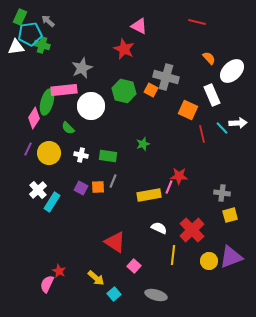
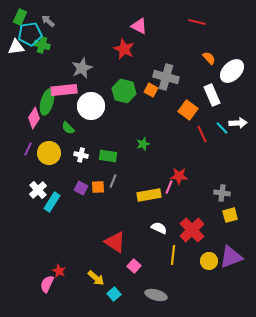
orange square at (188, 110): rotated 12 degrees clockwise
red line at (202, 134): rotated 12 degrees counterclockwise
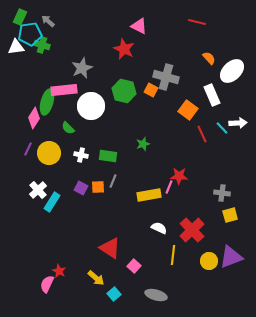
red triangle at (115, 242): moved 5 px left, 6 px down
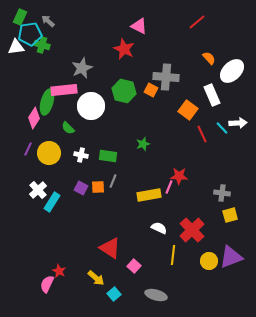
red line at (197, 22): rotated 54 degrees counterclockwise
gray cross at (166, 77): rotated 10 degrees counterclockwise
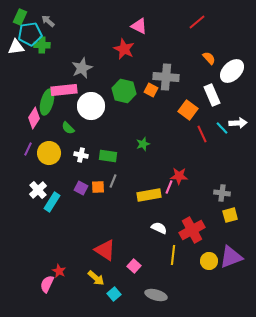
green cross at (42, 45): rotated 14 degrees counterclockwise
red cross at (192, 230): rotated 15 degrees clockwise
red triangle at (110, 248): moved 5 px left, 2 px down
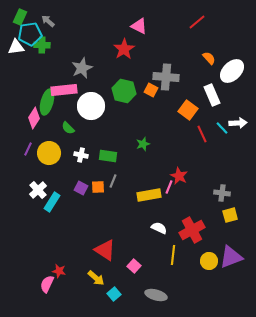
red star at (124, 49): rotated 15 degrees clockwise
red star at (179, 176): rotated 24 degrees clockwise
red star at (59, 271): rotated 16 degrees counterclockwise
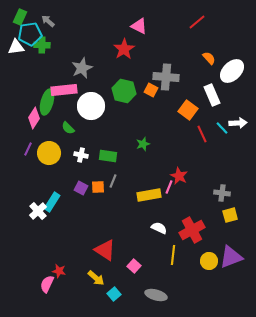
white cross at (38, 190): moved 21 px down
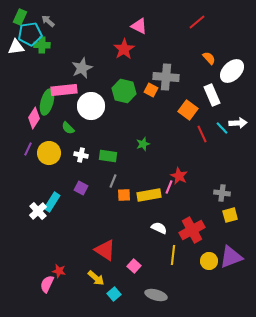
orange square at (98, 187): moved 26 px right, 8 px down
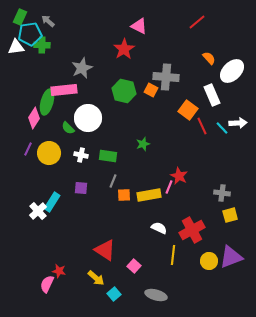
white circle at (91, 106): moved 3 px left, 12 px down
red line at (202, 134): moved 8 px up
purple square at (81, 188): rotated 24 degrees counterclockwise
